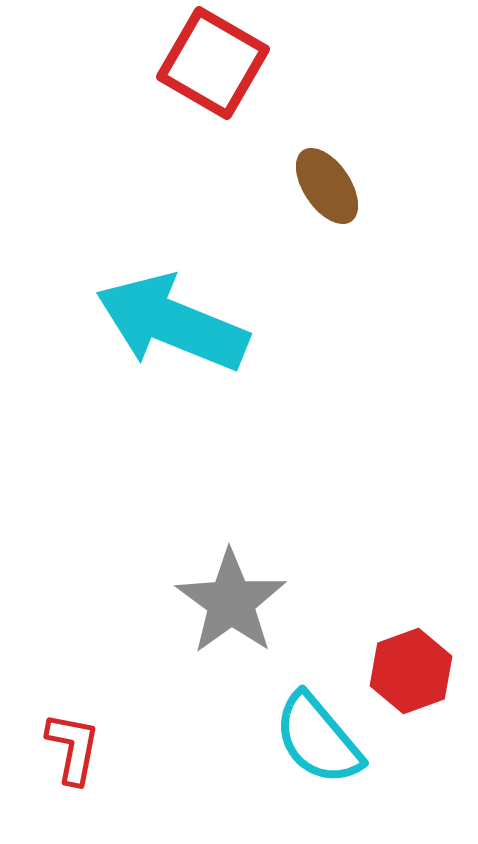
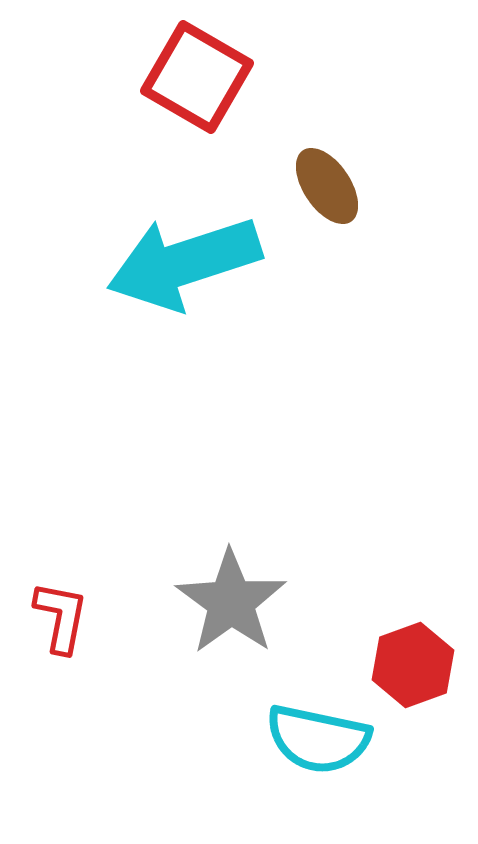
red square: moved 16 px left, 14 px down
cyan arrow: moved 12 px right, 60 px up; rotated 40 degrees counterclockwise
red hexagon: moved 2 px right, 6 px up
cyan semicircle: rotated 38 degrees counterclockwise
red L-shape: moved 12 px left, 131 px up
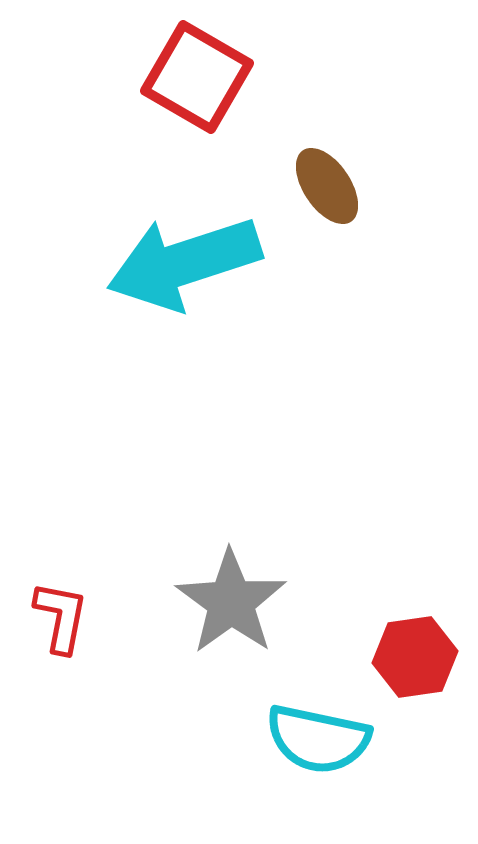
red hexagon: moved 2 px right, 8 px up; rotated 12 degrees clockwise
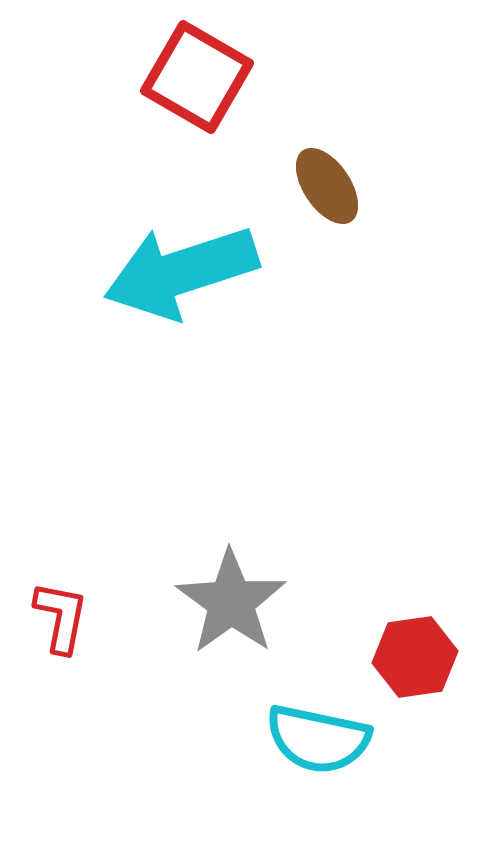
cyan arrow: moved 3 px left, 9 px down
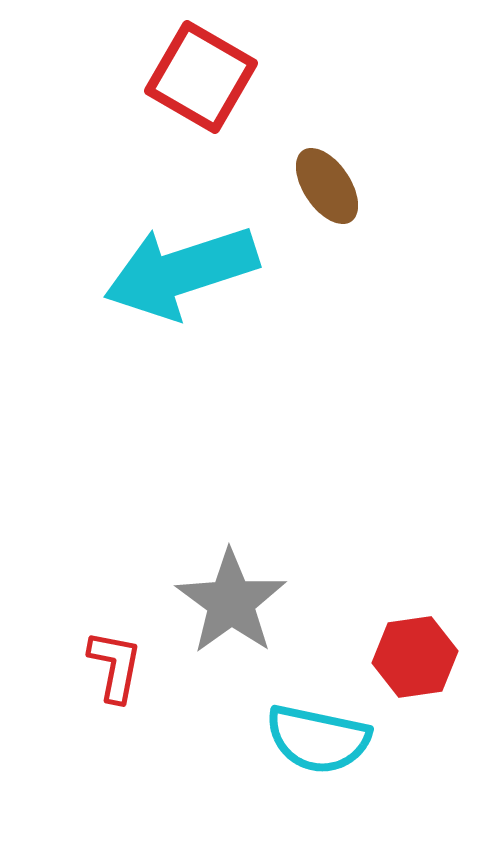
red square: moved 4 px right
red L-shape: moved 54 px right, 49 px down
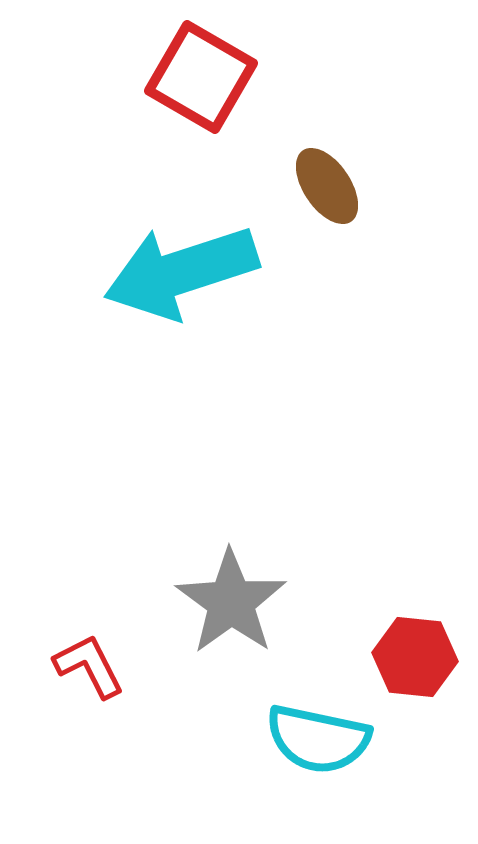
red hexagon: rotated 14 degrees clockwise
red L-shape: moved 26 px left; rotated 38 degrees counterclockwise
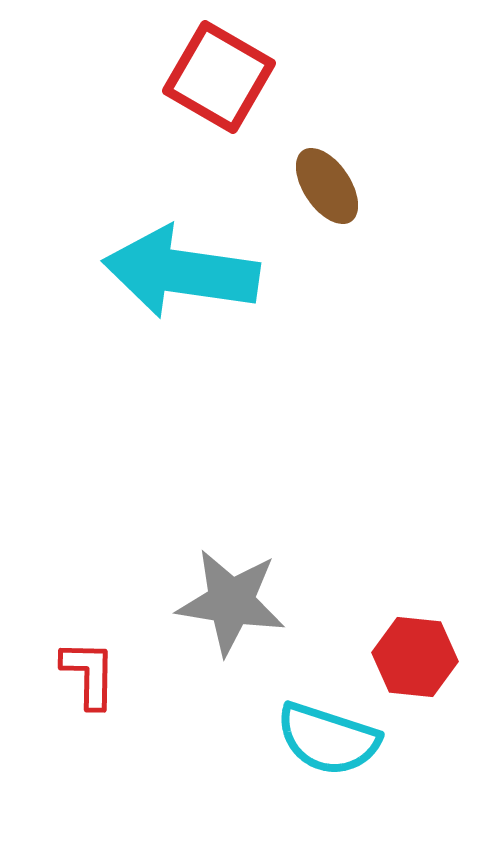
red square: moved 18 px right
cyan arrow: rotated 26 degrees clockwise
gray star: rotated 27 degrees counterclockwise
red L-shape: moved 8 px down; rotated 28 degrees clockwise
cyan semicircle: moved 10 px right; rotated 6 degrees clockwise
